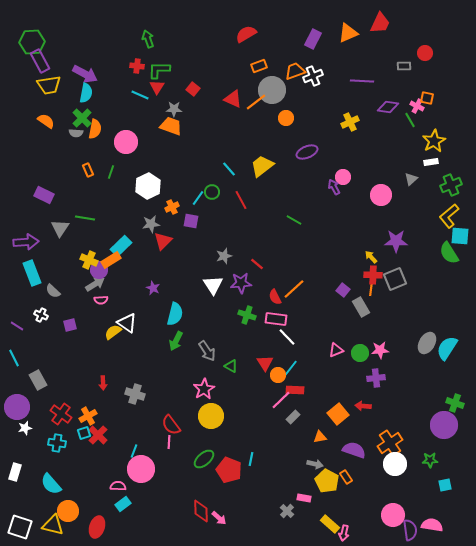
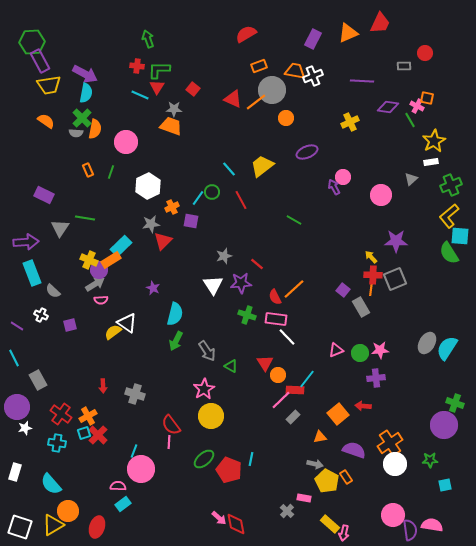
orange trapezoid at (295, 71): rotated 30 degrees clockwise
cyan line at (290, 369): moved 17 px right, 10 px down
red arrow at (103, 383): moved 3 px down
red diamond at (201, 511): moved 35 px right, 13 px down; rotated 10 degrees counterclockwise
yellow triangle at (53, 525): rotated 45 degrees counterclockwise
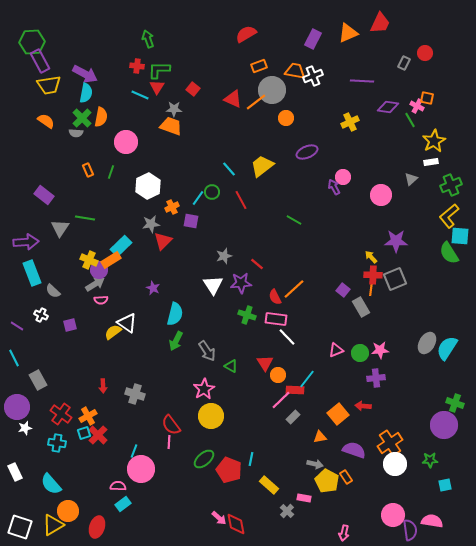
gray rectangle at (404, 66): moved 3 px up; rotated 64 degrees counterclockwise
orange semicircle at (95, 129): moved 6 px right, 12 px up
purple rectangle at (44, 195): rotated 12 degrees clockwise
white rectangle at (15, 472): rotated 42 degrees counterclockwise
yellow rectangle at (330, 524): moved 61 px left, 39 px up
pink semicircle at (432, 525): moved 4 px up
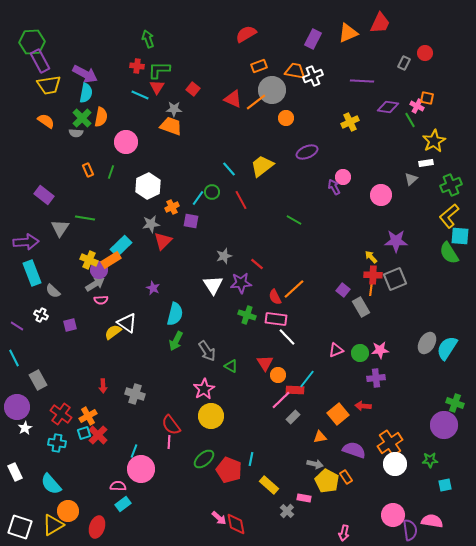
white rectangle at (431, 162): moved 5 px left, 1 px down
white star at (25, 428): rotated 16 degrees counterclockwise
